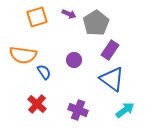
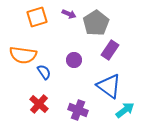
blue triangle: moved 3 px left, 7 px down
red cross: moved 2 px right
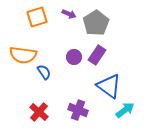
purple rectangle: moved 13 px left, 5 px down
purple circle: moved 3 px up
red cross: moved 8 px down
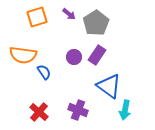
purple arrow: rotated 16 degrees clockwise
cyan arrow: rotated 138 degrees clockwise
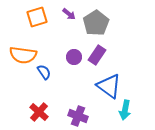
purple cross: moved 6 px down
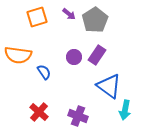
gray pentagon: moved 1 px left, 3 px up
orange semicircle: moved 5 px left
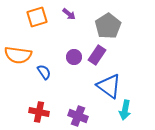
gray pentagon: moved 13 px right, 6 px down
red cross: rotated 30 degrees counterclockwise
